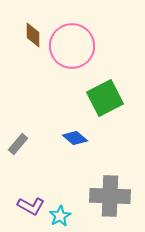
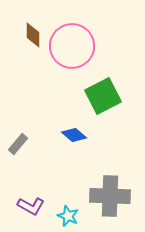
green square: moved 2 px left, 2 px up
blue diamond: moved 1 px left, 3 px up
cyan star: moved 8 px right; rotated 20 degrees counterclockwise
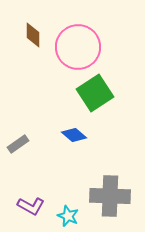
pink circle: moved 6 px right, 1 px down
green square: moved 8 px left, 3 px up; rotated 6 degrees counterclockwise
gray rectangle: rotated 15 degrees clockwise
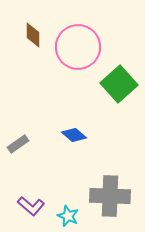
green square: moved 24 px right, 9 px up; rotated 9 degrees counterclockwise
purple L-shape: rotated 12 degrees clockwise
